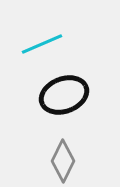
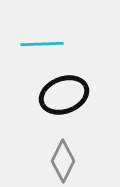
cyan line: rotated 21 degrees clockwise
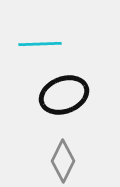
cyan line: moved 2 px left
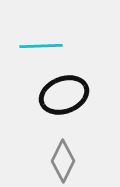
cyan line: moved 1 px right, 2 px down
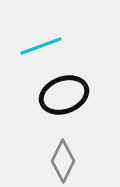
cyan line: rotated 18 degrees counterclockwise
